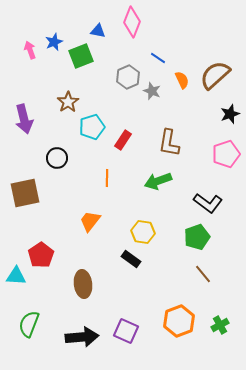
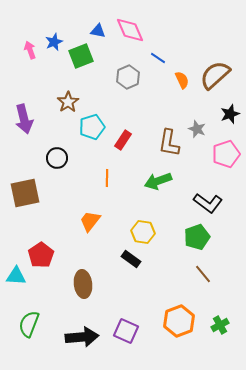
pink diamond: moved 2 px left, 8 px down; rotated 44 degrees counterclockwise
gray star: moved 45 px right, 38 px down
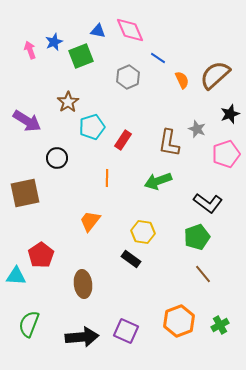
purple arrow: moved 3 px right, 2 px down; rotated 44 degrees counterclockwise
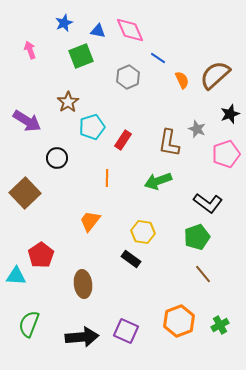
blue star: moved 10 px right, 19 px up
brown square: rotated 32 degrees counterclockwise
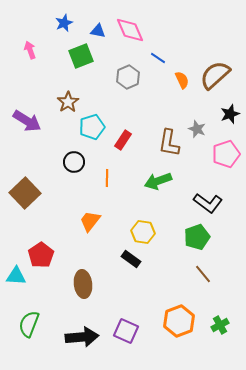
black circle: moved 17 px right, 4 px down
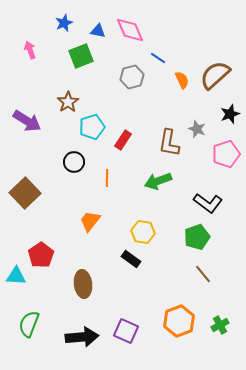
gray hexagon: moved 4 px right; rotated 10 degrees clockwise
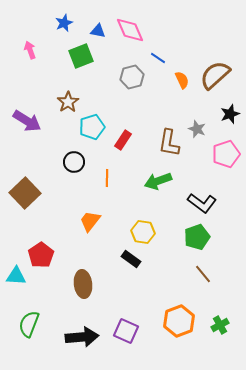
black L-shape: moved 6 px left
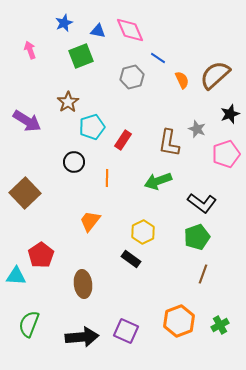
yellow hexagon: rotated 25 degrees clockwise
brown line: rotated 60 degrees clockwise
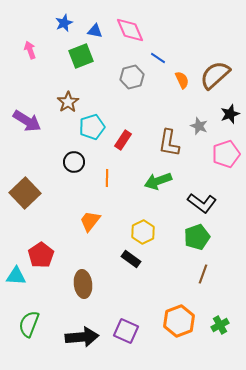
blue triangle: moved 3 px left
gray star: moved 2 px right, 3 px up
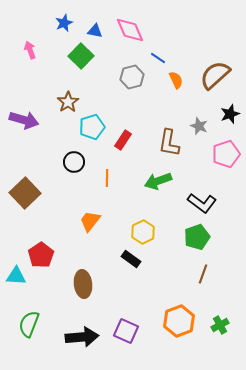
green square: rotated 25 degrees counterclockwise
orange semicircle: moved 6 px left
purple arrow: moved 3 px left, 1 px up; rotated 16 degrees counterclockwise
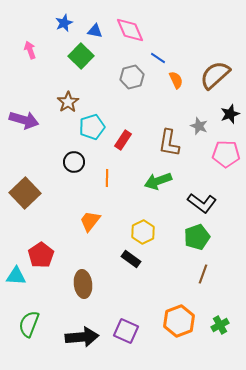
pink pentagon: rotated 20 degrees clockwise
